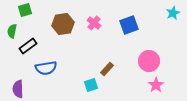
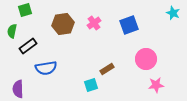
cyan star: rotated 24 degrees counterclockwise
pink cross: rotated 16 degrees clockwise
pink circle: moved 3 px left, 2 px up
brown rectangle: rotated 16 degrees clockwise
pink star: rotated 28 degrees clockwise
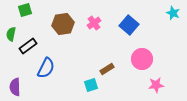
blue square: rotated 30 degrees counterclockwise
green semicircle: moved 1 px left, 3 px down
pink circle: moved 4 px left
blue semicircle: rotated 55 degrees counterclockwise
purple semicircle: moved 3 px left, 2 px up
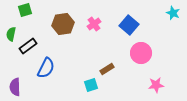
pink cross: moved 1 px down
pink circle: moved 1 px left, 6 px up
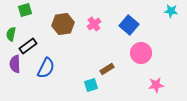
cyan star: moved 2 px left, 2 px up; rotated 16 degrees counterclockwise
purple semicircle: moved 23 px up
